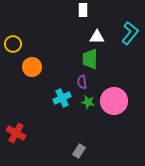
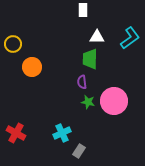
cyan L-shape: moved 5 px down; rotated 15 degrees clockwise
cyan cross: moved 35 px down
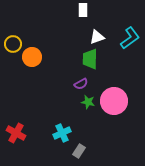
white triangle: rotated 21 degrees counterclockwise
orange circle: moved 10 px up
purple semicircle: moved 1 px left, 2 px down; rotated 112 degrees counterclockwise
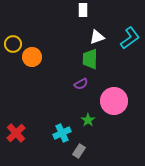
green star: moved 18 px down; rotated 24 degrees clockwise
red cross: rotated 18 degrees clockwise
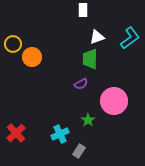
cyan cross: moved 2 px left, 1 px down
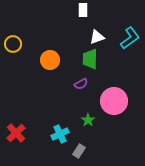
orange circle: moved 18 px right, 3 px down
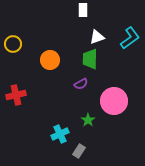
red cross: moved 38 px up; rotated 30 degrees clockwise
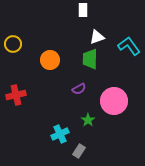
cyan L-shape: moved 1 px left, 8 px down; rotated 90 degrees counterclockwise
purple semicircle: moved 2 px left, 5 px down
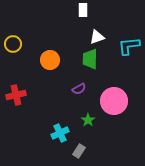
cyan L-shape: rotated 60 degrees counterclockwise
cyan cross: moved 1 px up
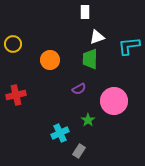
white rectangle: moved 2 px right, 2 px down
